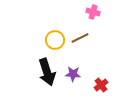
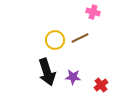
purple star: moved 3 px down
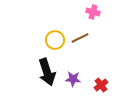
purple star: moved 2 px down
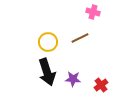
yellow circle: moved 7 px left, 2 px down
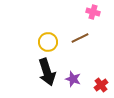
purple star: rotated 14 degrees clockwise
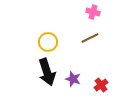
brown line: moved 10 px right
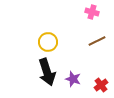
pink cross: moved 1 px left
brown line: moved 7 px right, 3 px down
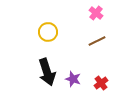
pink cross: moved 4 px right, 1 px down; rotated 24 degrees clockwise
yellow circle: moved 10 px up
red cross: moved 2 px up
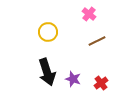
pink cross: moved 7 px left, 1 px down
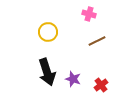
pink cross: rotated 24 degrees counterclockwise
red cross: moved 2 px down
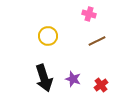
yellow circle: moved 4 px down
black arrow: moved 3 px left, 6 px down
